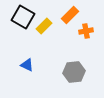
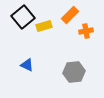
black square: rotated 20 degrees clockwise
yellow rectangle: rotated 28 degrees clockwise
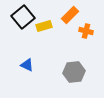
orange cross: rotated 24 degrees clockwise
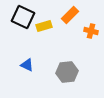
black square: rotated 25 degrees counterclockwise
orange cross: moved 5 px right
gray hexagon: moved 7 px left
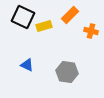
gray hexagon: rotated 15 degrees clockwise
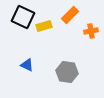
orange cross: rotated 24 degrees counterclockwise
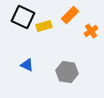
orange cross: rotated 24 degrees counterclockwise
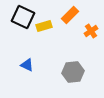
gray hexagon: moved 6 px right; rotated 15 degrees counterclockwise
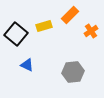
black square: moved 7 px left, 17 px down; rotated 15 degrees clockwise
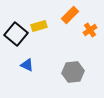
yellow rectangle: moved 5 px left
orange cross: moved 1 px left, 1 px up
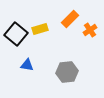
orange rectangle: moved 4 px down
yellow rectangle: moved 1 px right, 3 px down
blue triangle: rotated 16 degrees counterclockwise
gray hexagon: moved 6 px left
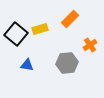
orange cross: moved 15 px down
gray hexagon: moved 9 px up
